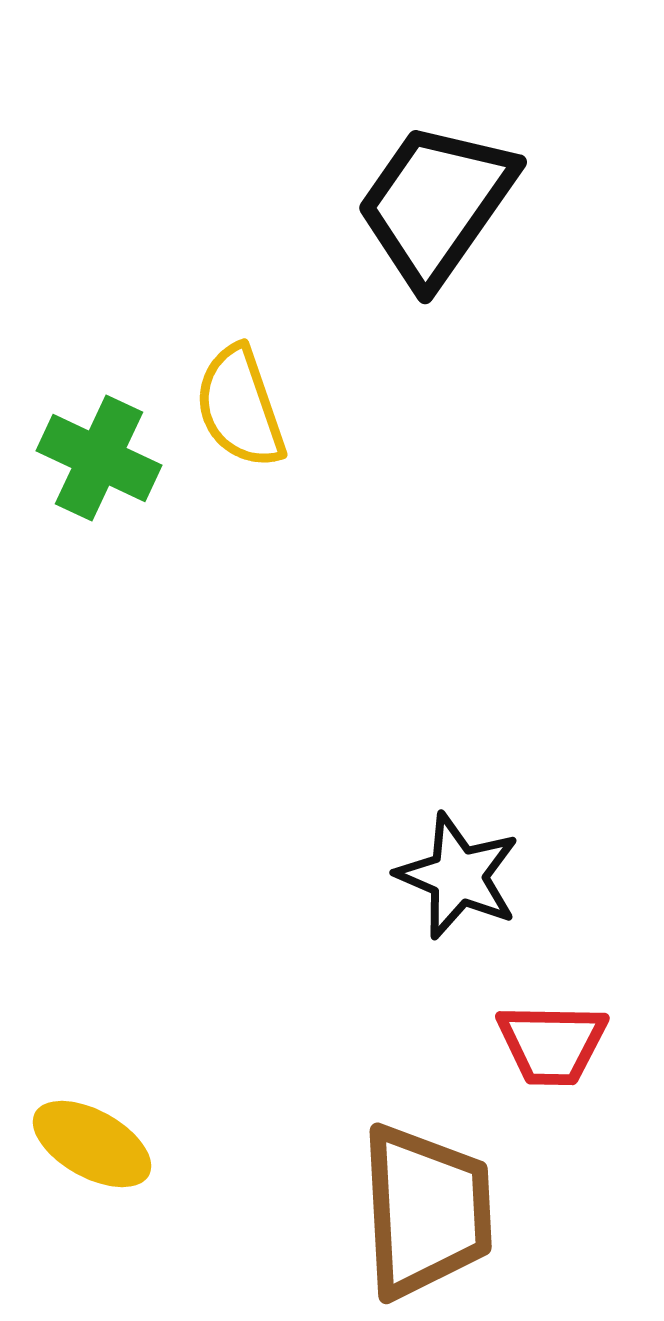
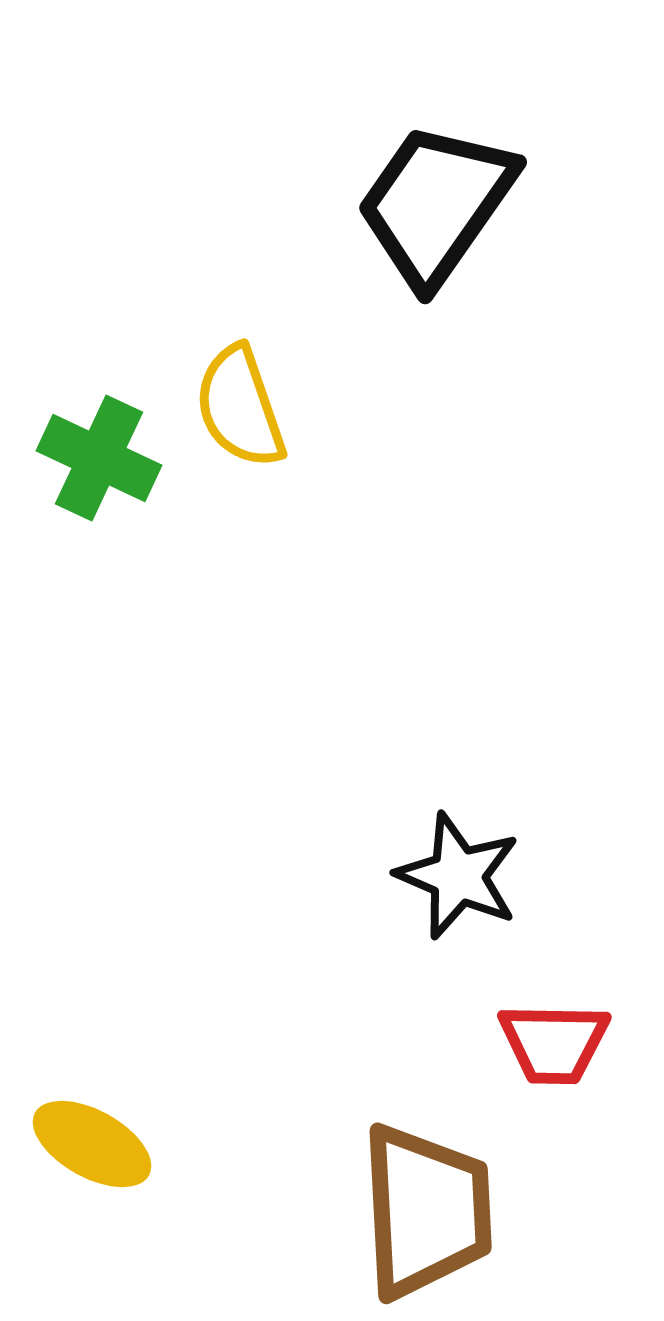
red trapezoid: moved 2 px right, 1 px up
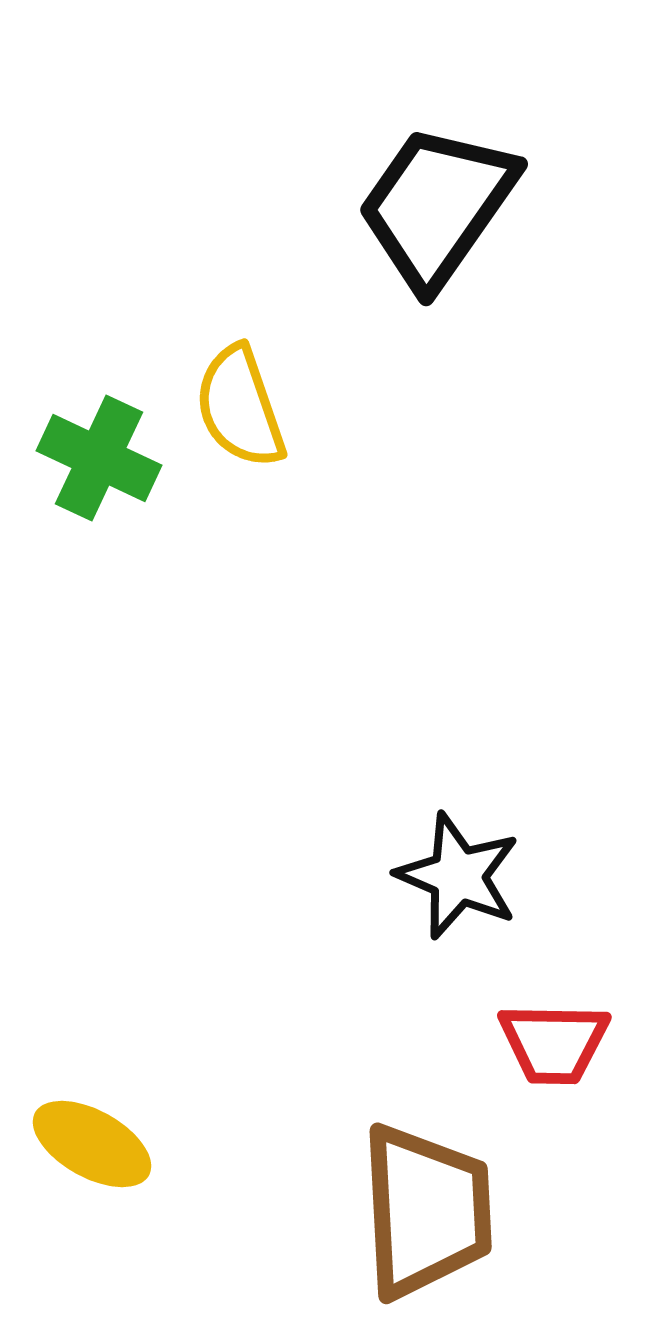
black trapezoid: moved 1 px right, 2 px down
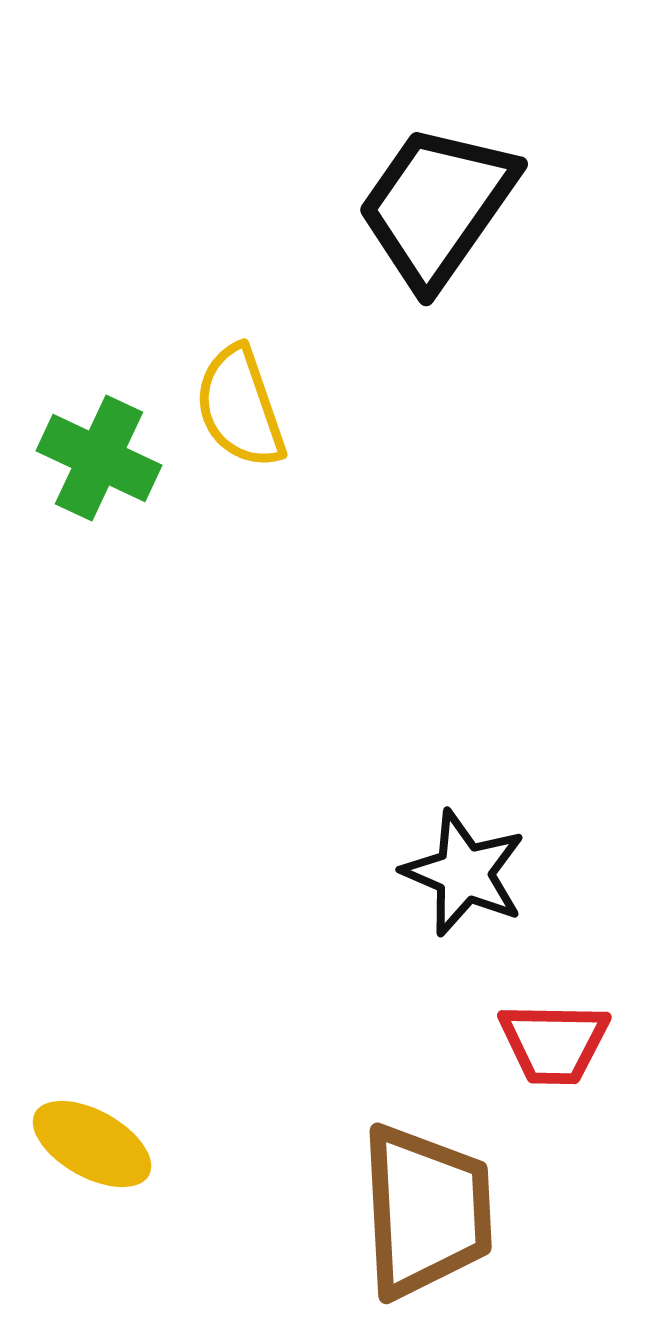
black star: moved 6 px right, 3 px up
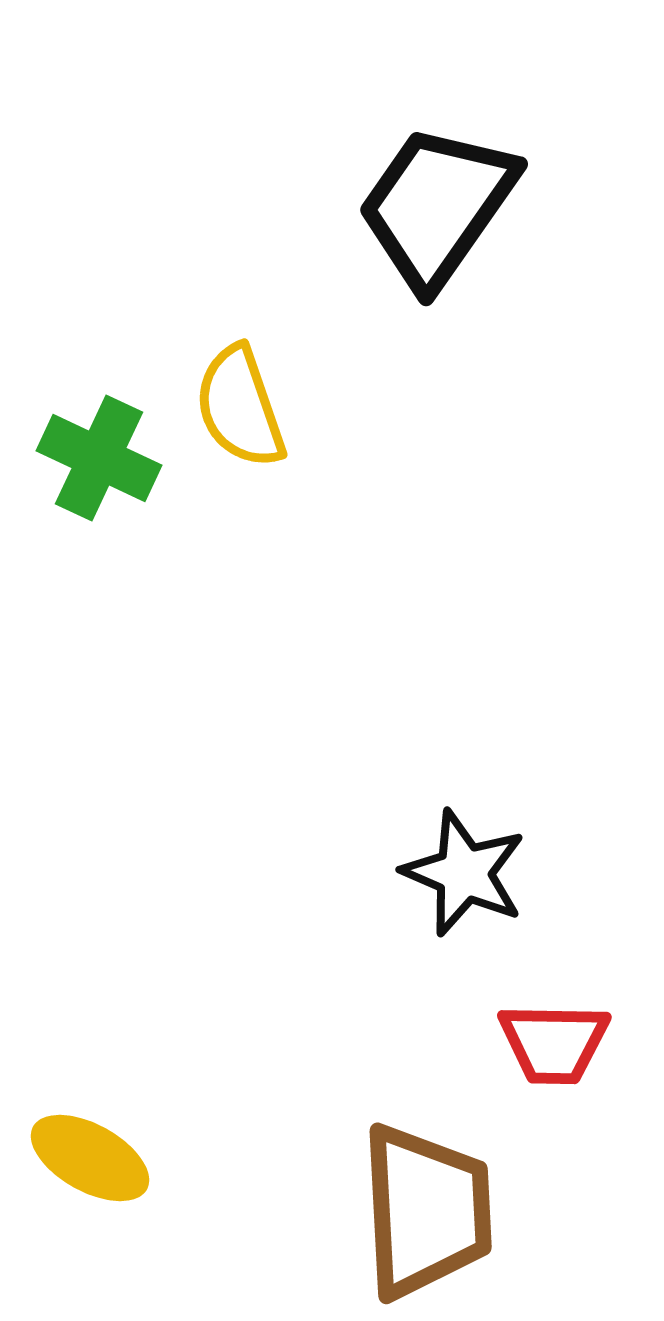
yellow ellipse: moved 2 px left, 14 px down
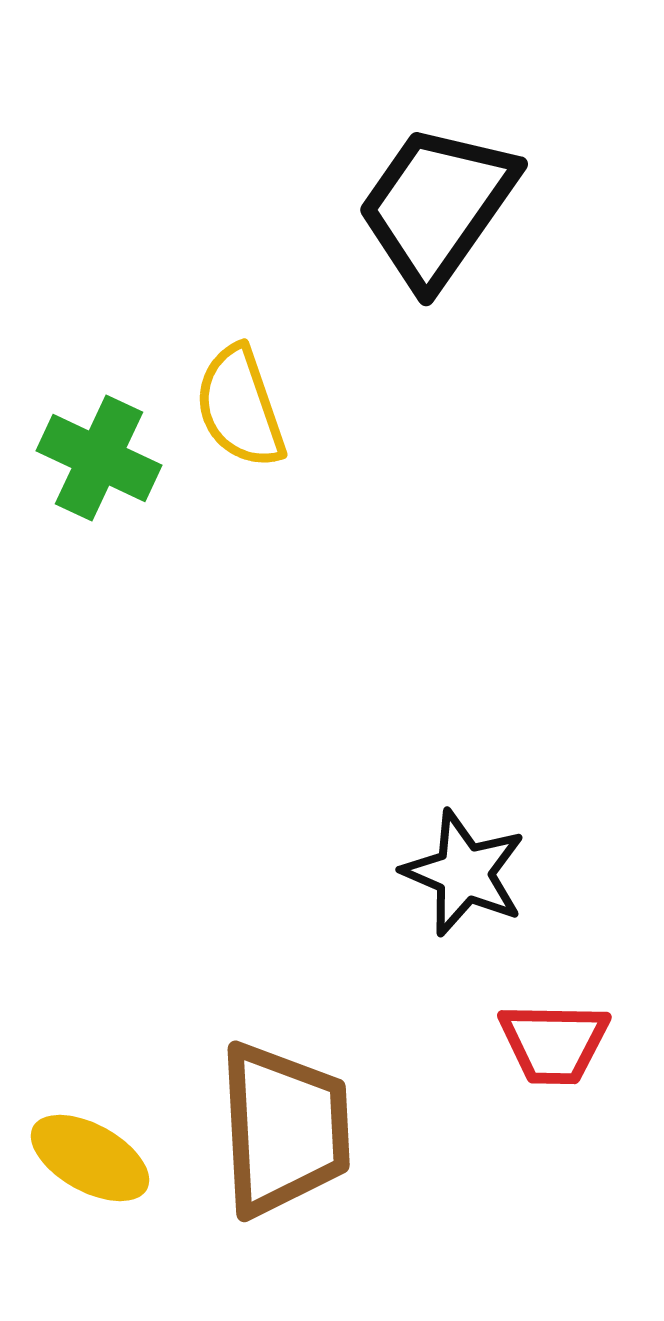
brown trapezoid: moved 142 px left, 82 px up
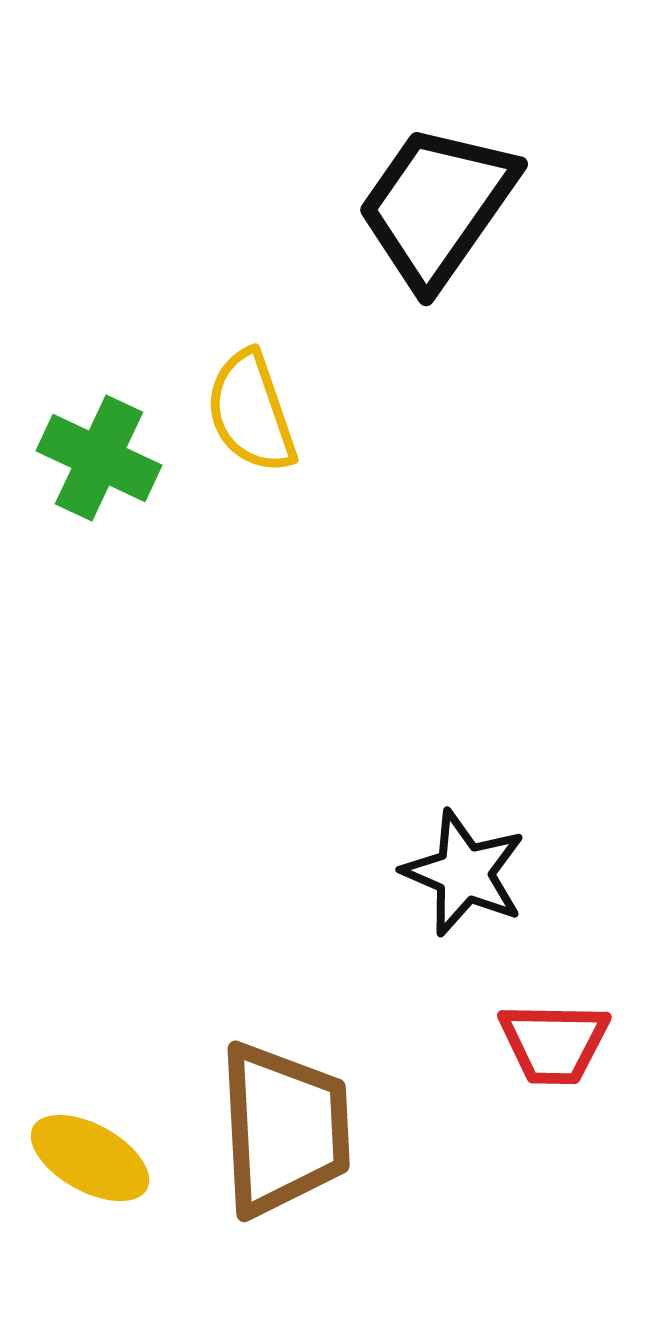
yellow semicircle: moved 11 px right, 5 px down
